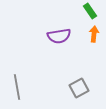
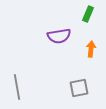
green rectangle: moved 2 px left, 3 px down; rotated 56 degrees clockwise
orange arrow: moved 3 px left, 15 px down
gray square: rotated 18 degrees clockwise
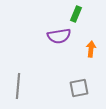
green rectangle: moved 12 px left
gray line: moved 1 px right, 1 px up; rotated 15 degrees clockwise
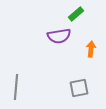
green rectangle: rotated 28 degrees clockwise
gray line: moved 2 px left, 1 px down
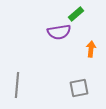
purple semicircle: moved 4 px up
gray line: moved 1 px right, 2 px up
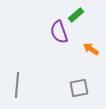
green rectangle: moved 1 px down
purple semicircle: rotated 80 degrees clockwise
orange arrow: rotated 63 degrees counterclockwise
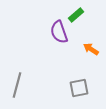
gray line: rotated 10 degrees clockwise
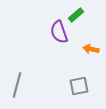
orange arrow: rotated 21 degrees counterclockwise
gray square: moved 2 px up
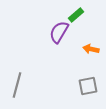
purple semicircle: rotated 50 degrees clockwise
gray square: moved 9 px right
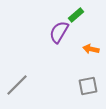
gray line: rotated 30 degrees clockwise
